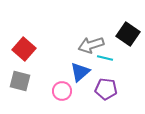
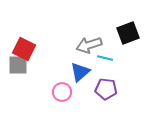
black square: moved 1 px up; rotated 35 degrees clockwise
gray arrow: moved 2 px left
red square: rotated 15 degrees counterclockwise
gray square: moved 2 px left, 16 px up; rotated 15 degrees counterclockwise
pink circle: moved 1 px down
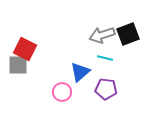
black square: moved 1 px down
gray arrow: moved 13 px right, 10 px up
red square: moved 1 px right
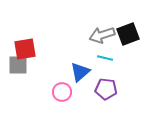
red square: rotated 35 degrees counterclockwise
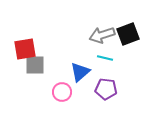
gray square: moved 17 px right
